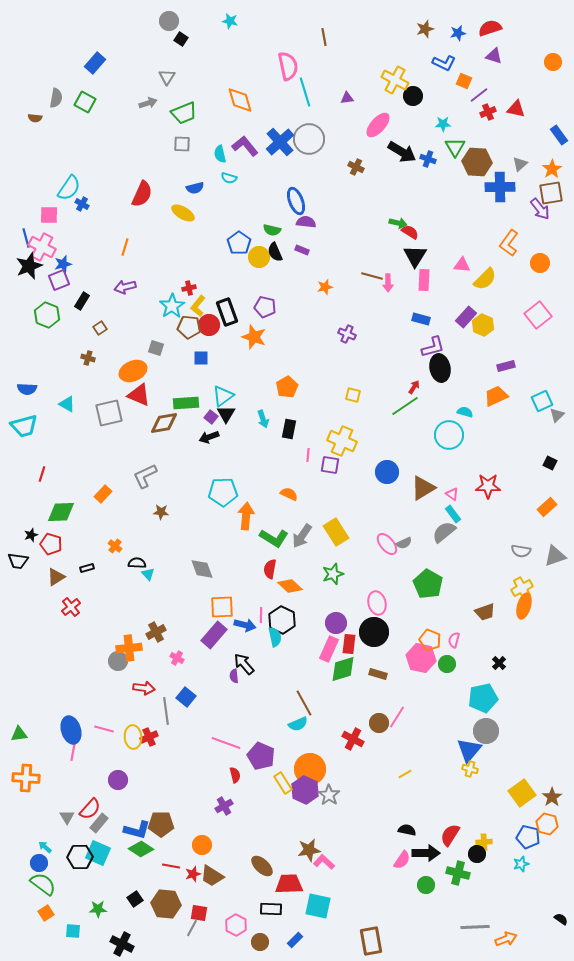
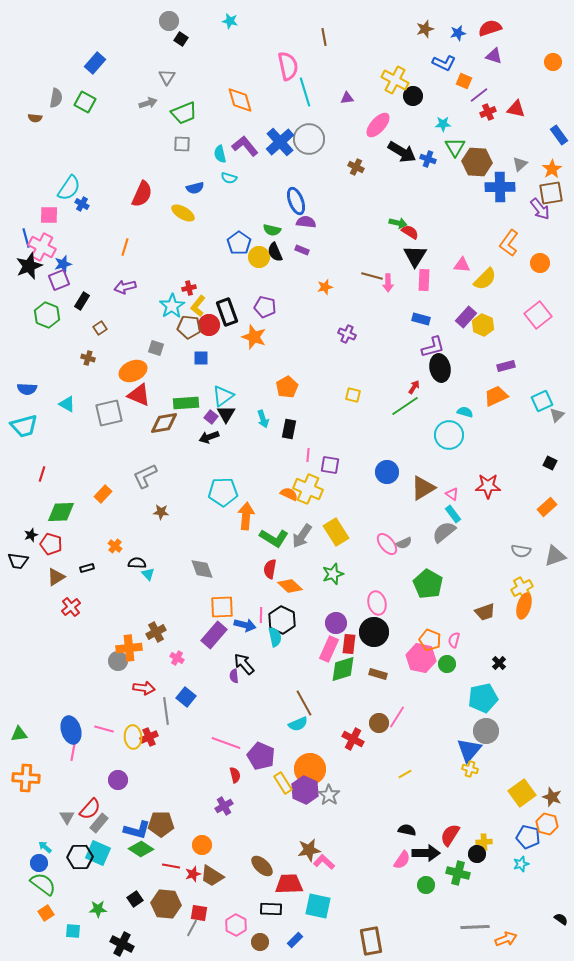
yellow cross at (342, 441): moved 34 px left, 48 px down
brown star at (552, 797): rotated 18 degrees counterclockwise
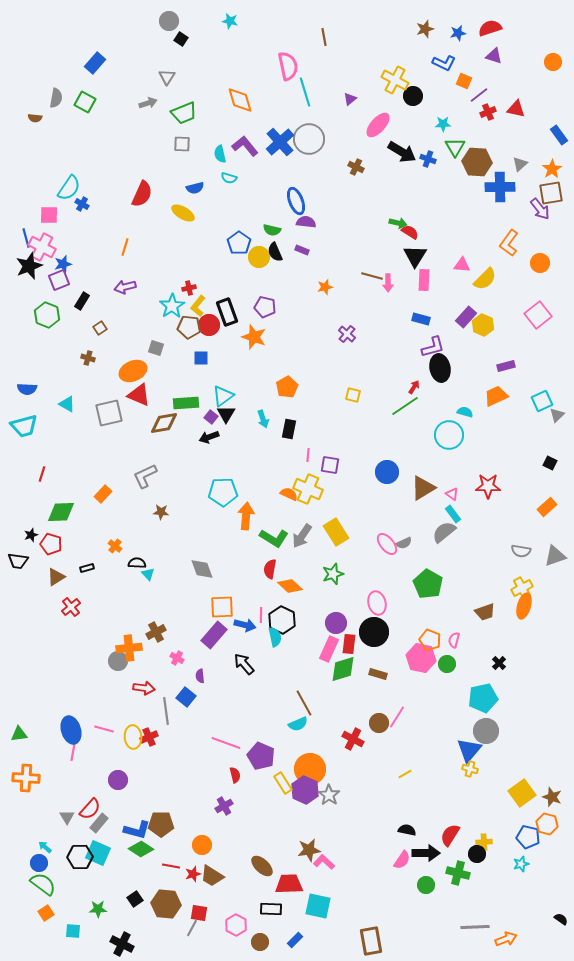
purple triangle at (347, 98): moved 3 px right, 1 px down; rotated 32 degrees counterclockwise
purple cross at (347, 334): rotated 18 degrees clockwise
purple semicircle at (234, 676): moved 34 px left
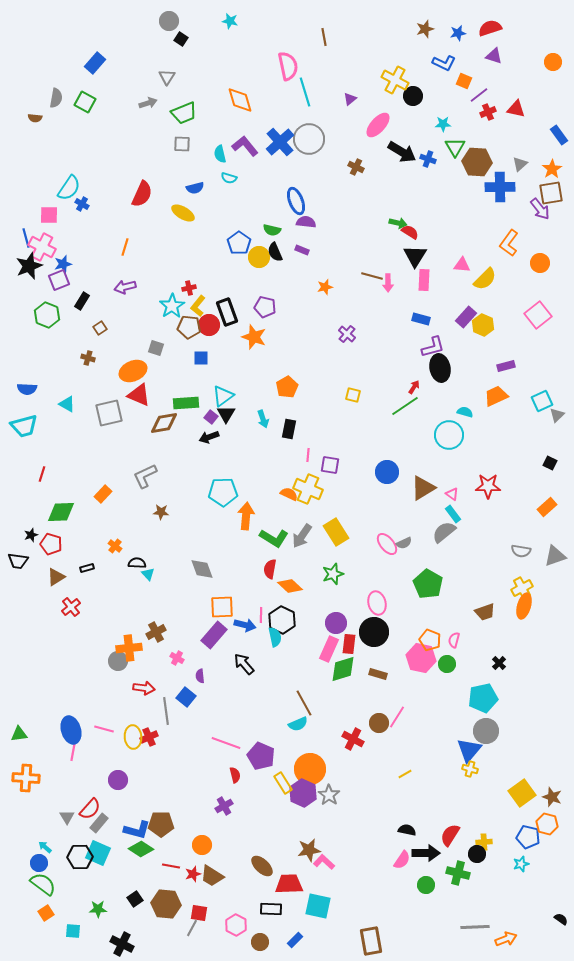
purple hexagon at (305, 790): moved 2 px left, 3 px down
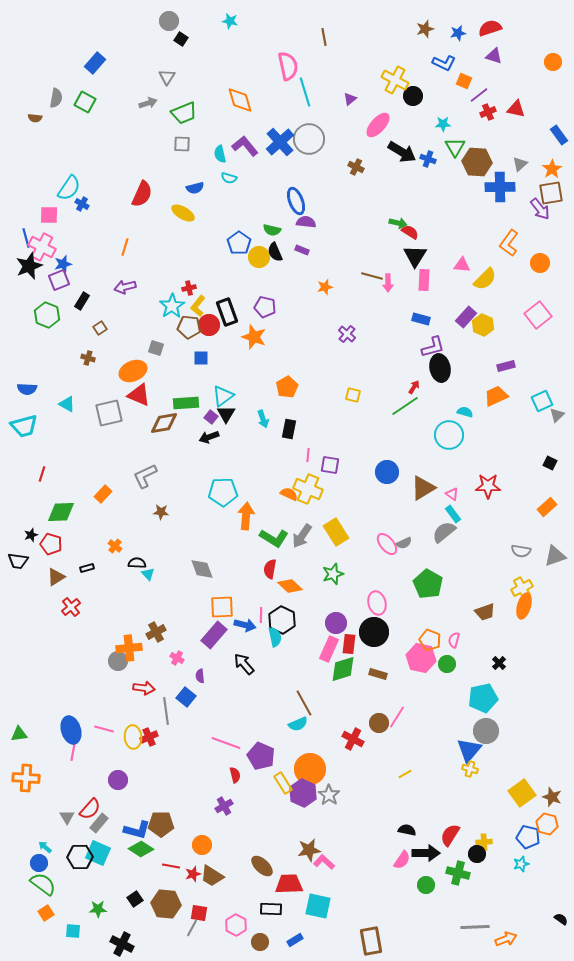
blue rectangle at (295, 940): rotated 14 degrees clockwise
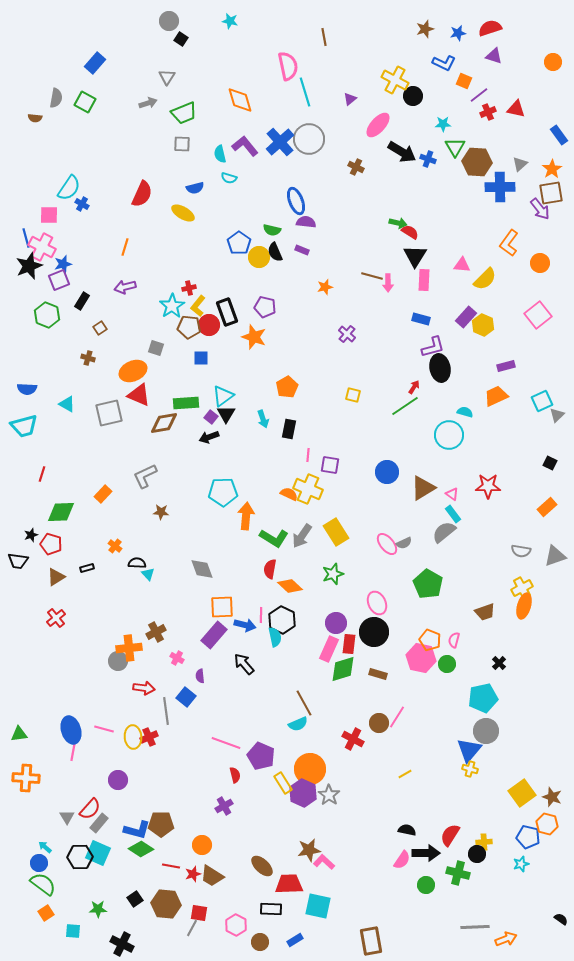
pink ellipse at (377, 603): rotated 10 degrees counterclockwise
red cross at (71, 607): moved 15 px left, 11 px down
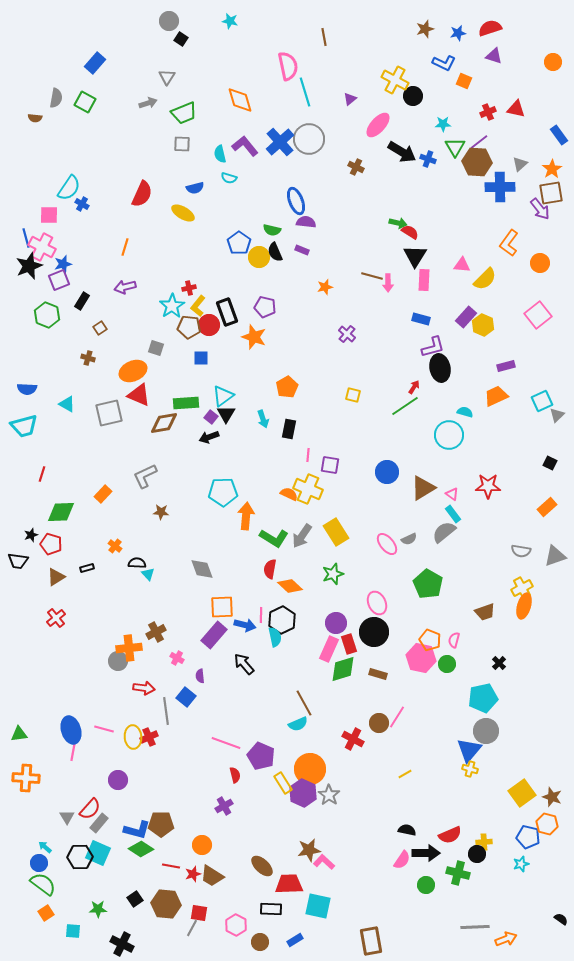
purple line at (479, 95): moved 47 px down
gray semicircle at (404, 543): moved 5 px right, 4 px up
black hexagon at (282, 620): rotated 8 degrees clockwise
red rectangle at (349, 644): rotated 24 degrees counterclockwise
red semicircle at (450, 835): rotated 145 degrees counterclockwise
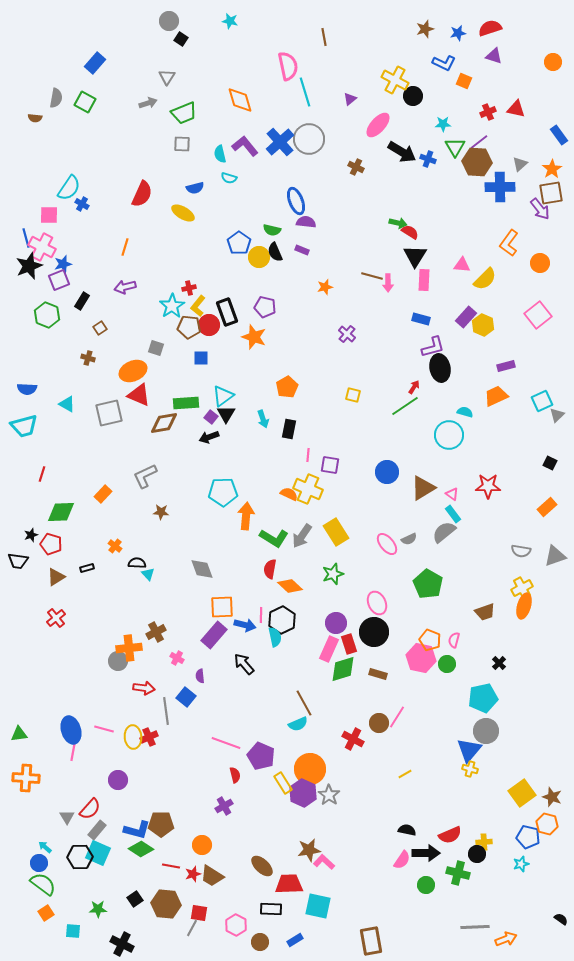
gray rectangle at (99, 823): moved 2 px left, 7 px down
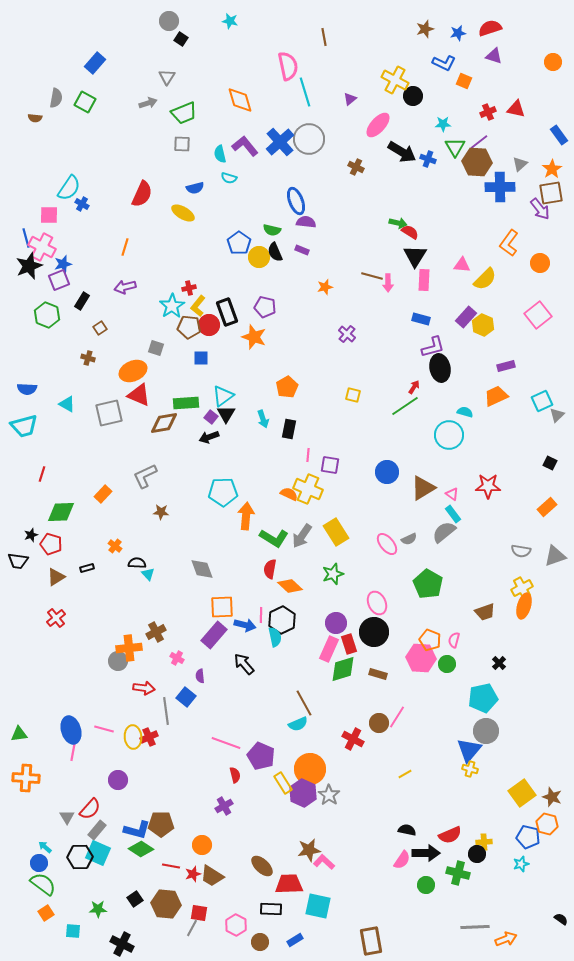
pink hexagon at (421, 658): rotated 8 degrees counterclockwise
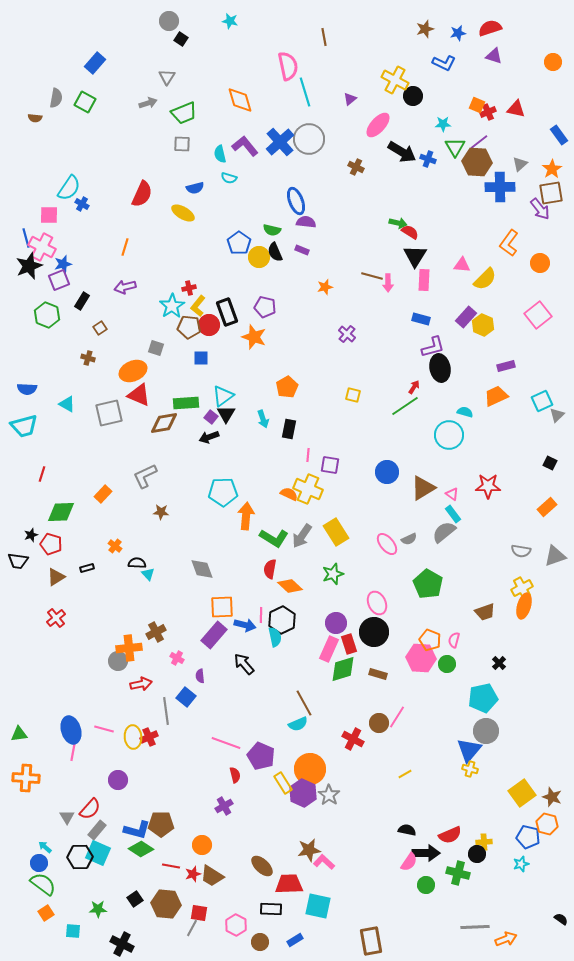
orange square at (464, 81): moved 13 px right, 24 px down
red arrow at (144, 688): moved 3 px left, 4 px up; rotated 20 degrees counterclockwise
pink semicircle at (402, 860): moved 7 px right, 2 px down
